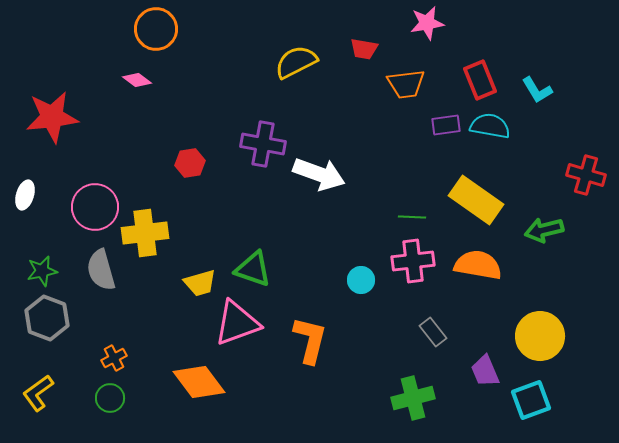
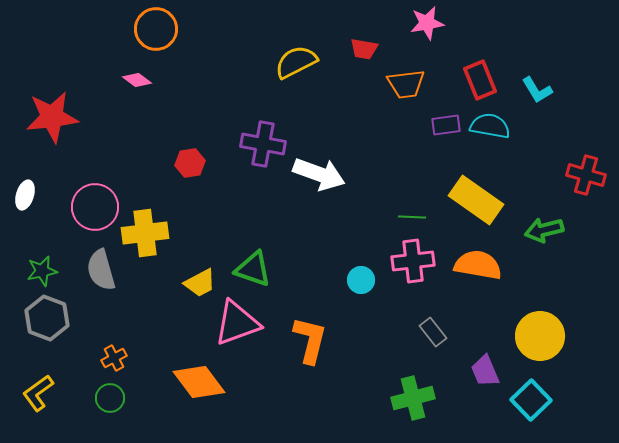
yellow trapezoid: rotated 12 degrees counterclockwise
cyan square: rotated 24 degrees counterclockwise
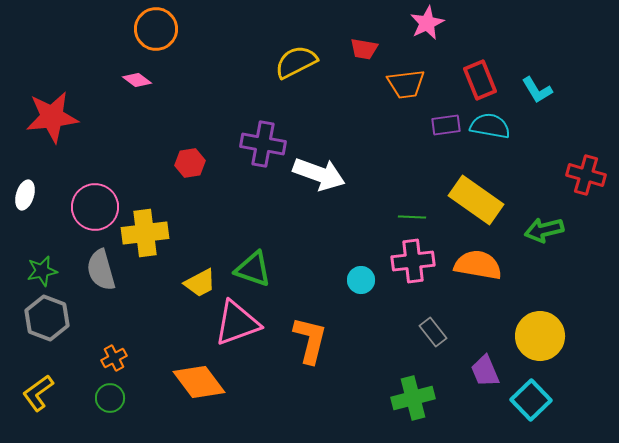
pink star: rotated 16 degrees counterclockwise
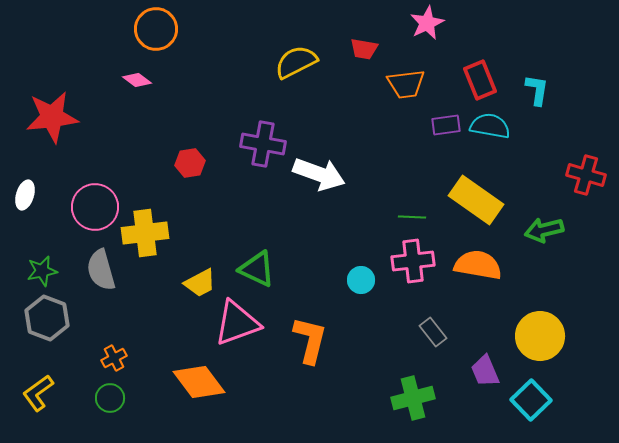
cyan L-shape: rotated 140 degrees counterclockwise
green triangle: moved 4 px right; rotated 6 degrees clockwise
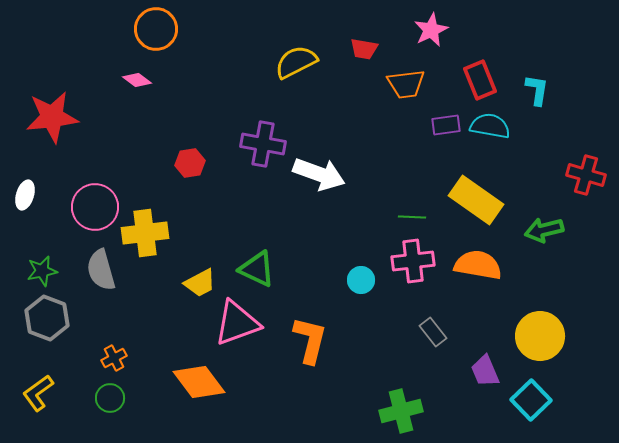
pink star: moved 4 px right, 7 px down
green cross: moved 12 px left, 13 px down
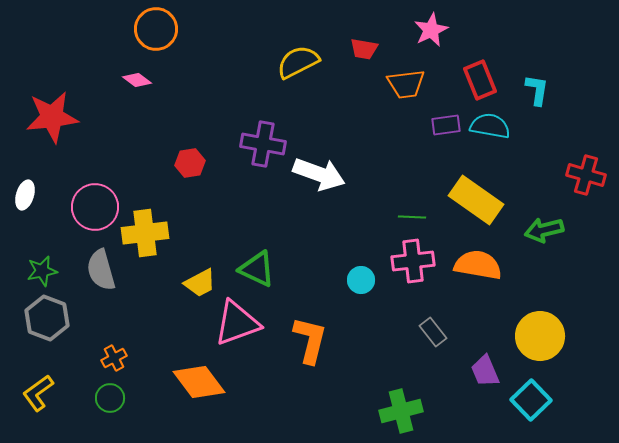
yellow semicircle: moved 2 px right
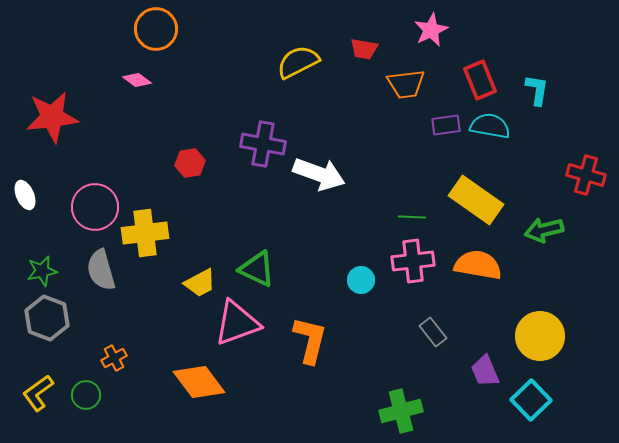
white ellipse: rotated 40 degrees counterclockwise
green circle: moved 24 px left, 3 px up
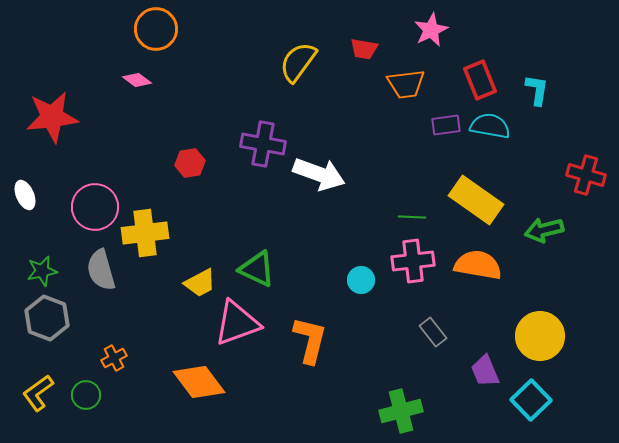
yellow semicircle: rotated 27 degrees counterclockwise
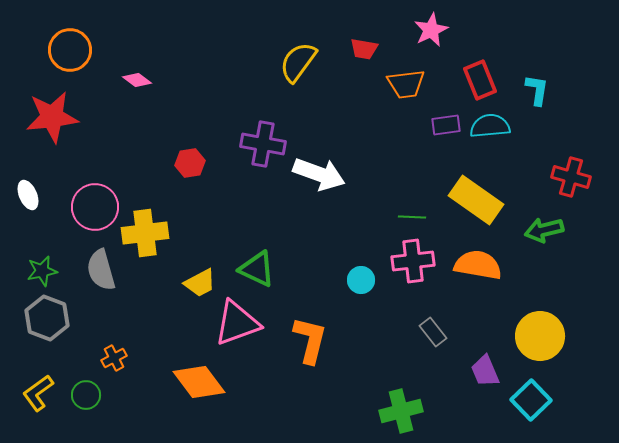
orange circle: moved 86 px left, 21 px down
cyan semicircle: rotated 15 degrees counterclockwise
red cross: moved 15 px left, 2 px down
white ellipse: moved 3 px right
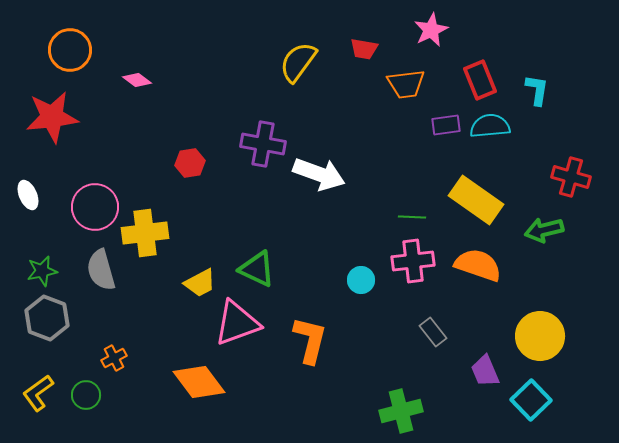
orange semicircle: rotated 9 degrees clockwise
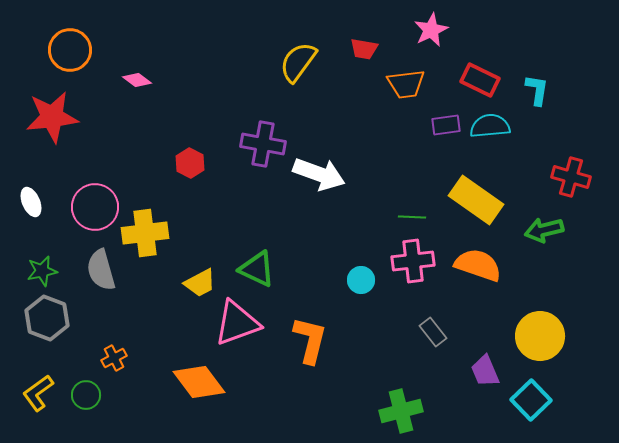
red rectangle: rotated 42 degrees counterclockwise
red hexagon: rotated 24 degrees counterclockwise
white ellipse: moved 3 px right, 7 px down
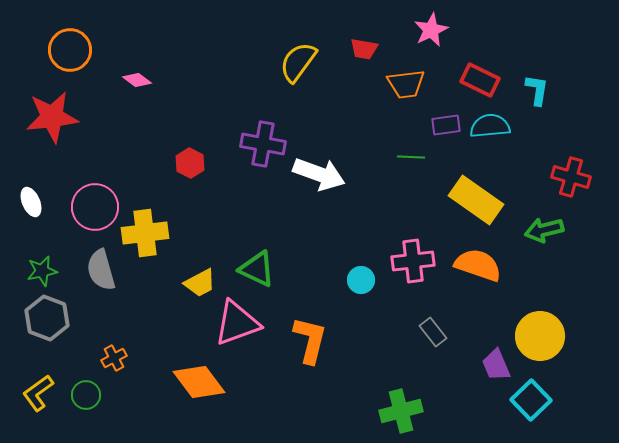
green line: moved 1 px left, 60 px up
purple trapezoid: moved 11 px right, 6 px up
